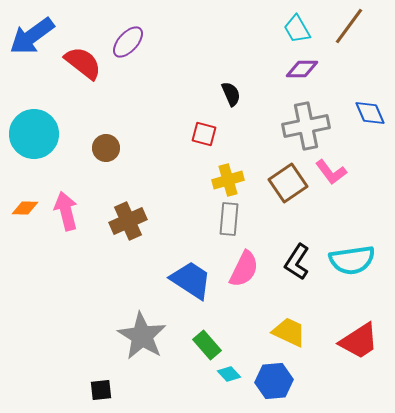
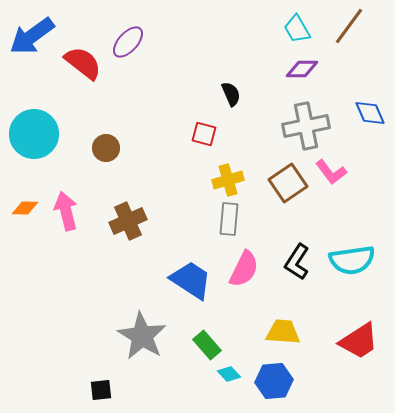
yellow trapezoid: moved 6 px left; rotated 21 degrees counterclockwise
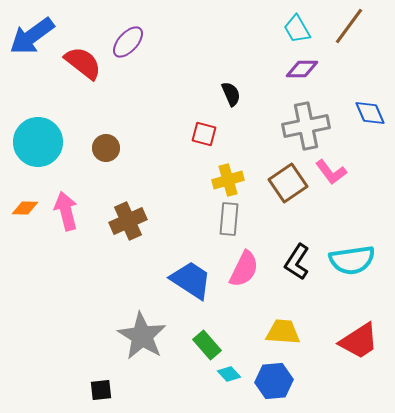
cyan circle: moved 4 px right, 8 px down
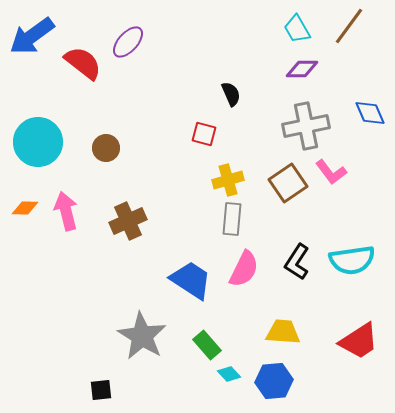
gray rectangle: moved 3 px right
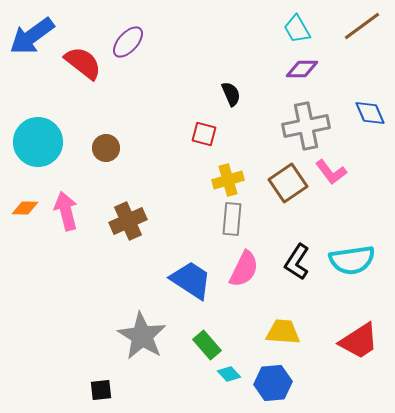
brown line: moved 13 px right; rotated 18 degrees clockwise
blue hexagon: moved 1 px left, 2 px down
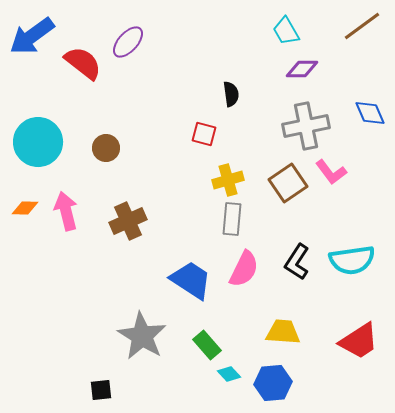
cyan trapezoid: moved 11 px left, 2 px down
black semicircle: rotated 15 degrees clockwise
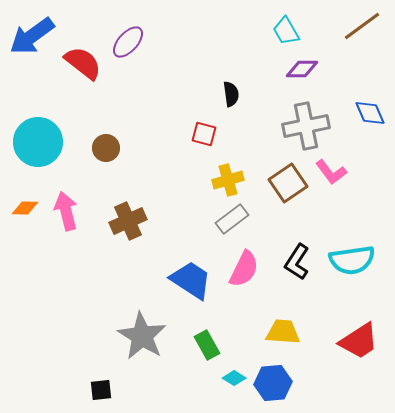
gray rectangle: rotated 48 degrees clockwise
green rectangle: rotated 12 degrees clockwise
cyan diamond: moved 5 px right, 4 px down; rotated 15 degrees counterclockwise
